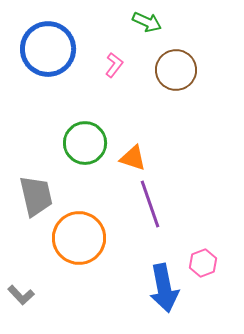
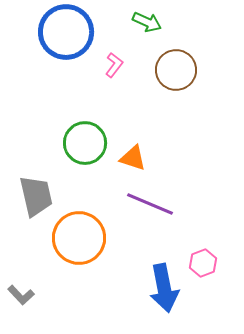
blue circle: moved 18 px right, 17 px up
purple line: rotated 48 degrees counterclockwise
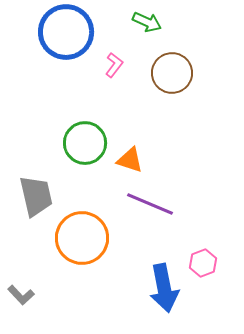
brown circle: moved 4 px left, 3 px down
orange triangle: moved 3 px left, 2 px down
orange circle: moved 3 px right
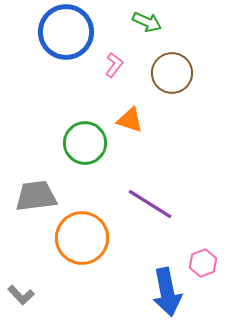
orange triangle: moved 40 px up
gray trapezoid: rotated 84 degrees counterclockwise
purple line: rotated 9 degrees clockwise
blue arrow: moved 3 px right, 4 px down
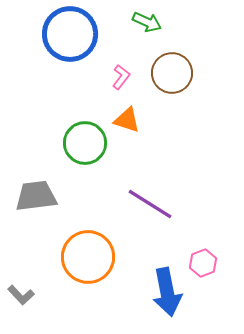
blue circle: moved 4 px right, 2 px down
pink L-shape: moved 7 px right, 12 px down
orange triangle: moved 3 px left
orange circle: moved 6 px right, 19 px down
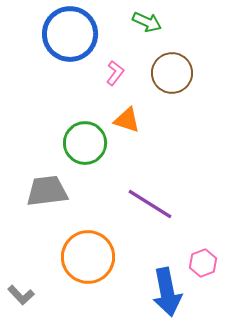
pink L-shape: moved 6 px left, 4 px up
gray trapezoid: moved 11 px right, 5 px up
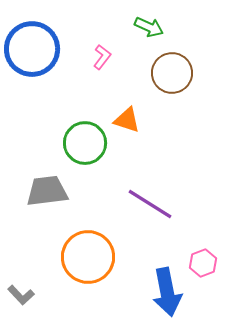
green arrow: moved 2 px right, 5 px down
blue circle: moved 38 px left, 15 px down
pink L-shape: moved 13 px left, 16 px up
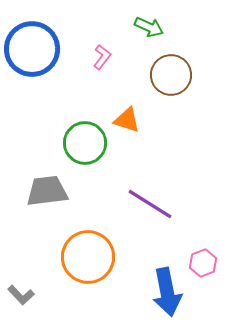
brown circle: moved 1 px left, 2 px down
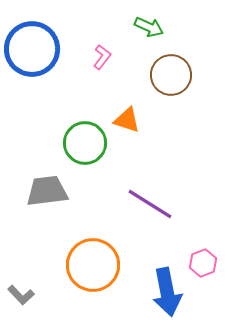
orange circle: moved 5 px right, 8 px down
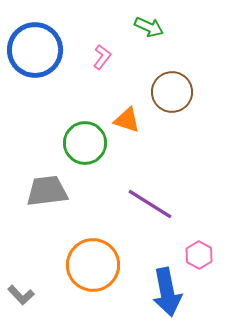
blue circle: moved 3 px right, 1 px down
brown circle: moved 1 px right, 17 px down
pink hexagon: moved 4 px left, 8 px up; rotated 12 degrees counterclockwise
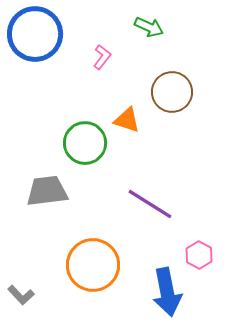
blue circle: moved 16 px up
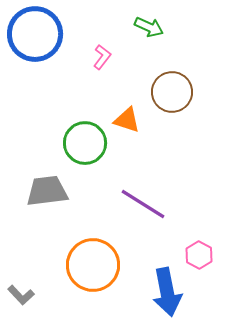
purple line: moved 7 px left
